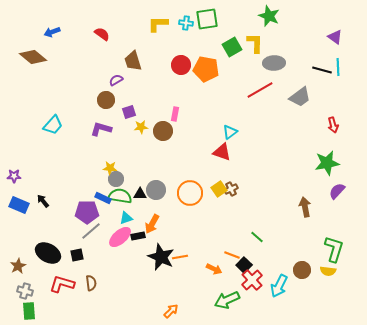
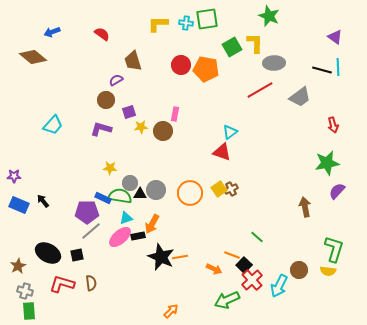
gray circle at (116, 179): moved 14 px right, 4 px down
brown circle at (302, 270): moved 3 px left
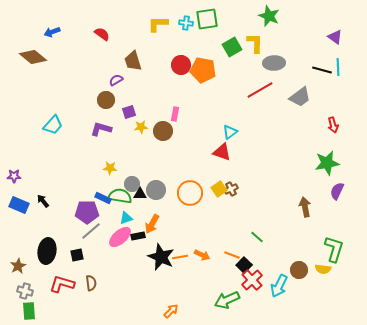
orange pentagon at (206, 69): moved 3 px left, 1 px down
gray circle at (130, 183): moved 2 px right, 1 px down
purple semicircle at (337, 191): rotated 18 degrees counterclockwise
black ellipse at (48, 253): moved 1 px left, 2 px up; rotated 70 degrees clockwise
orange arrow at (214, 269): moved 12 px left, 14 px up
yellow semicircle at (328, 271): moved 5 px left, 2 px up
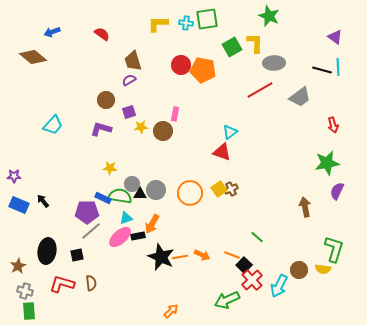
purple semicircle at (116, 80): moved 13 px right
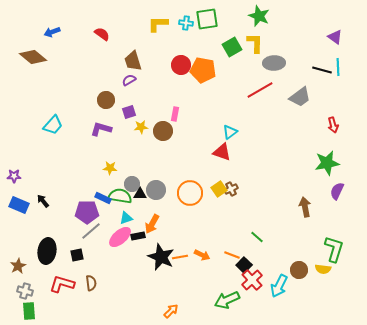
green star at (269, 16): moved 10 px left
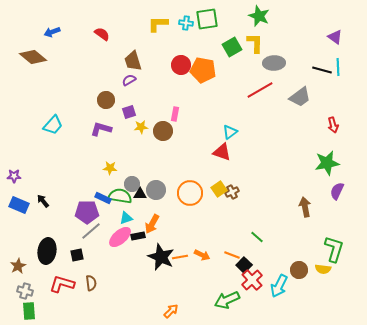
brown cross at (231, 189): moved 1 px right, 3 px down
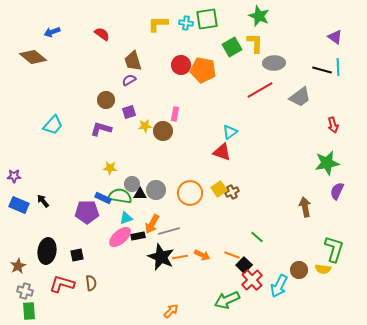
yellow star at (141, 127): moved 4 px right, 1 px up
gray line at (91, 231): moved 78 px right; rotated 25 degrees clockwise
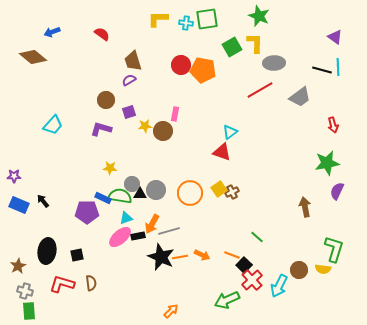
yellow L-shape at (158, 24): moved 5 px up
